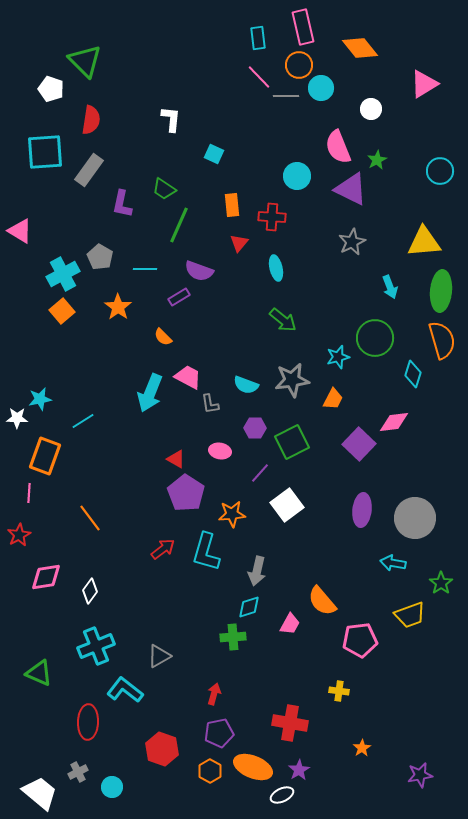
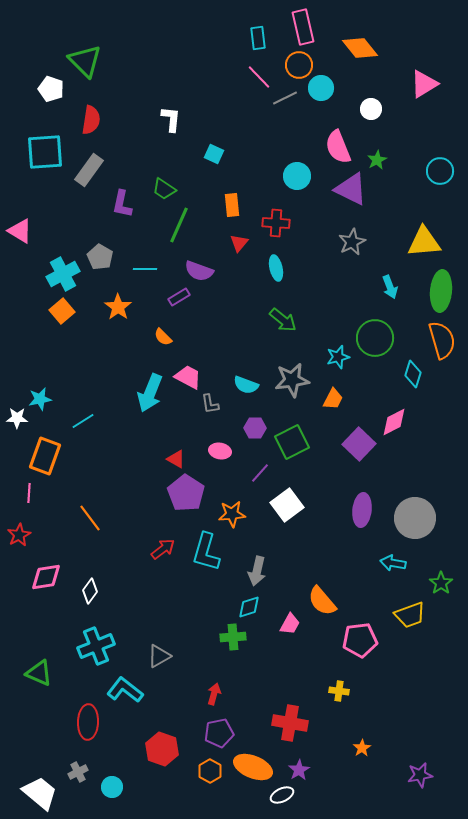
gray line at (286, 96): moved 1 px left, 2 px down; rotated 25 degrees counterclockwise
red cross at (272, 217): moved 4 px right, 6 px down
pink diamond at (394, 422): rotated 20 degrees counterclockwise
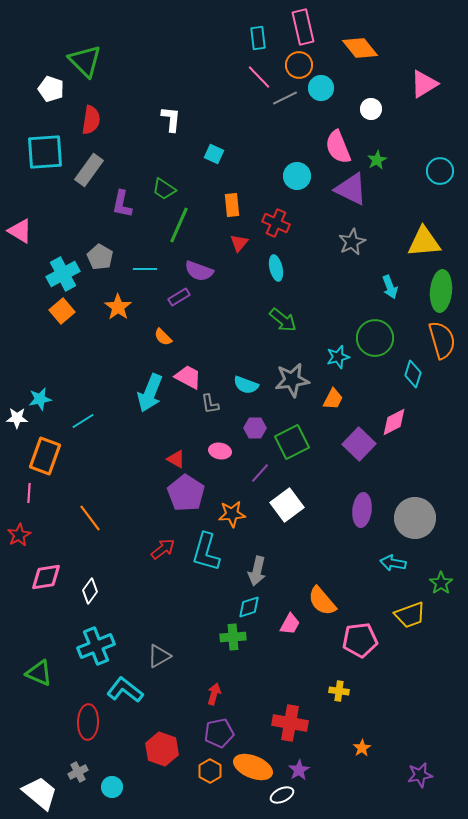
red cross at (276, 223): rotated 20 degrees clockwise
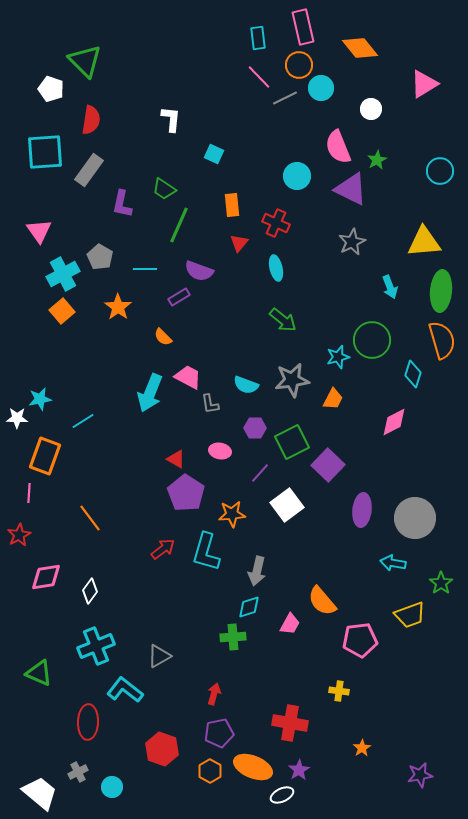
pink triangle at (20, 231): moved 19 px right; rotated 24 degrees clockwise
green circle at (375, 338): moved 3 px left, 2 px down
purple square at (359, 444): moved 31 px left, 21 px down
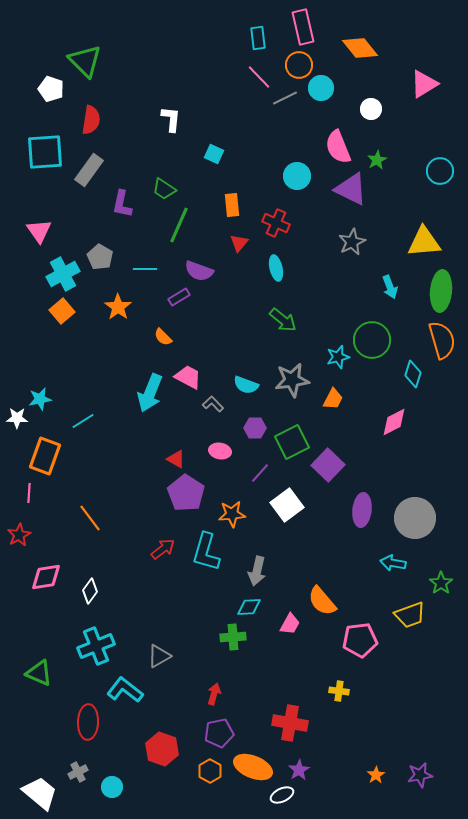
gray L-shape at (210, 404): moved 3 px right; rotated 145 degrees clockwise
cyan diamond at (249, 607): rotated 15 degrees clockwise
orange star at (362, 748): moved 14 px right, 27 px down
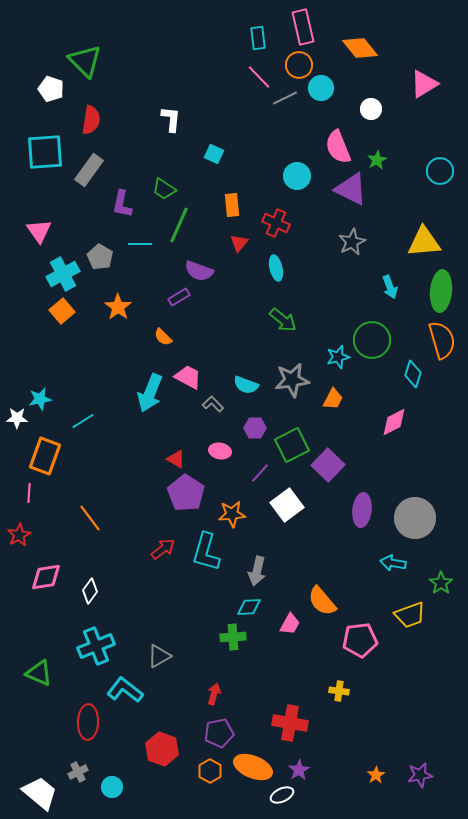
cyan line at (145, 269): moved 5 px left, 25 px up
green square at (292, 442): moved 3 px down
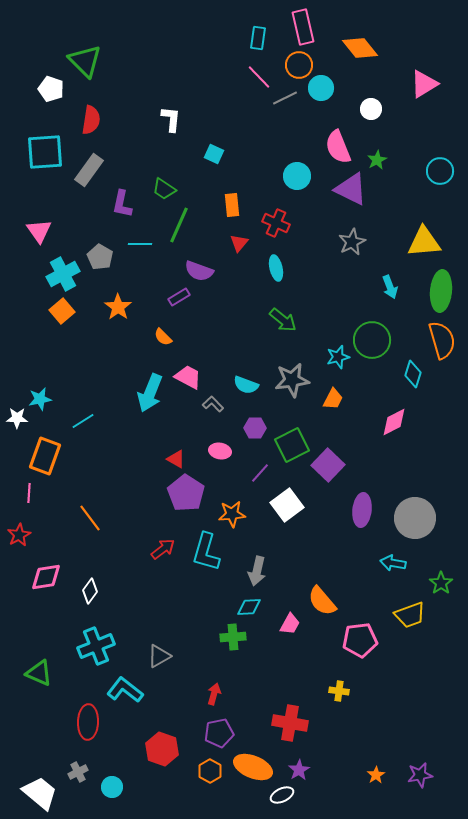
cyan rectangle at (258, 38): rotated 15 degrees clockwise
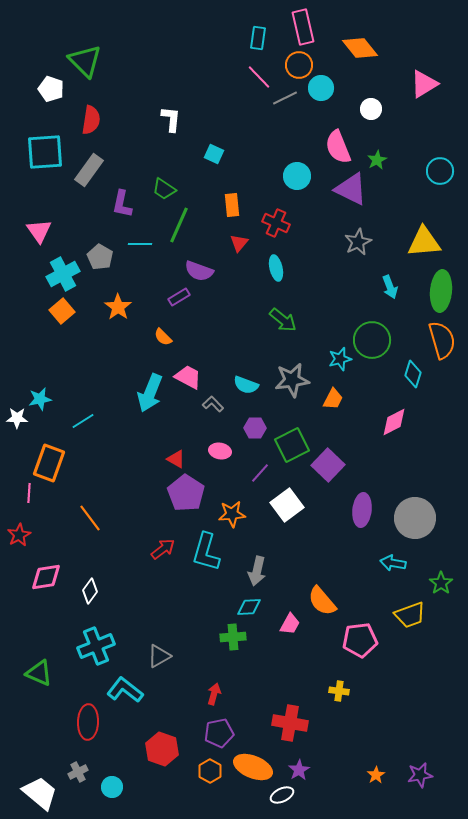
gray star at (352, 242): moved 6 px right
cyan star at (338, 357): moved 2 px right, 2 px down
orange rectangle at (45, 456): moved 4 px right, 7 px down
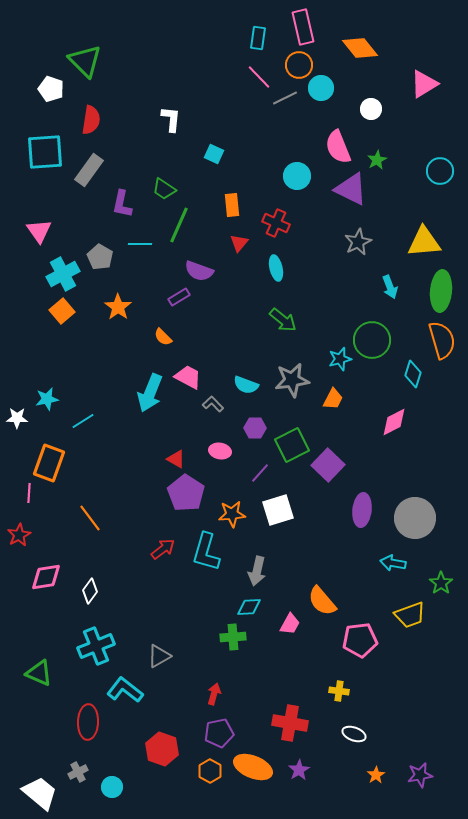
cyan star at (40, 399): moved 7 px right
white square at (287, 505): moved 9 px left, 5 px down; rotated 20 degrees clockwise
white ellipse at (282, 795): moved 72 px right, 61 px up; rotated 45 degrees clockwise
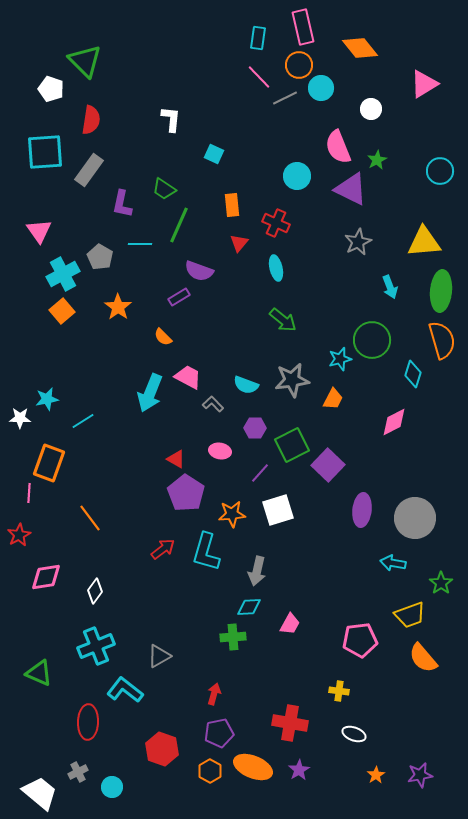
white star at (17, 418): moved 3 px right
white diamond at (90, 591): moved 5 px right
orange semicircle at (322, 601): moved 101 px right, 57 px down
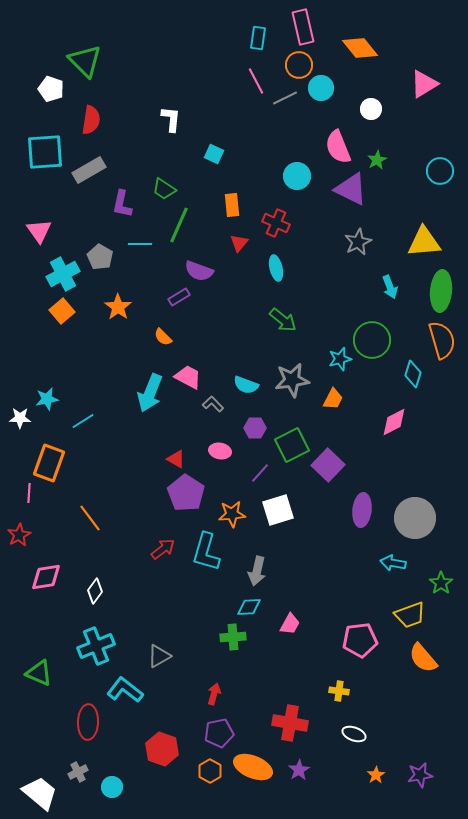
pink line at (259, 77): moved 3 px left, 4 px down; rotated 16 degrees clockwise
gray rectangle at (89, 170): rotated 24 degrees clockwise
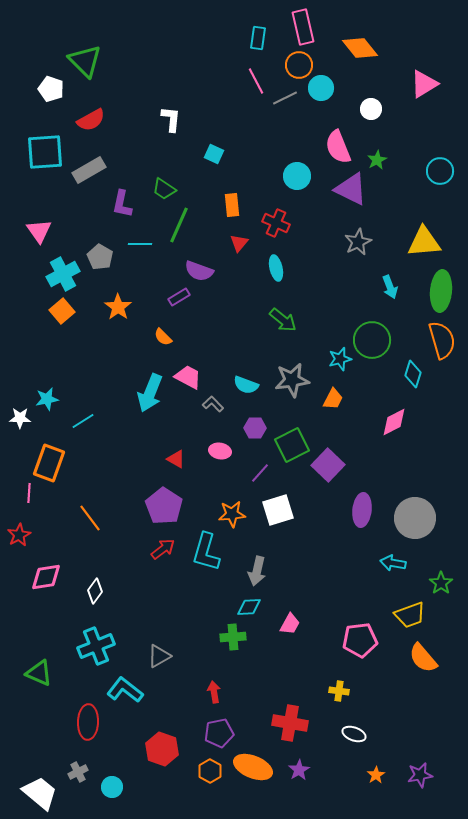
red semicircle at (91, 120): rotated 52 degrees clockwise
purple pentagon at (186, 493): moved 22 px left, 13 px down
red arrow at (214, 694): moved 2 px up; rotated 25 degrees counterclockwise
